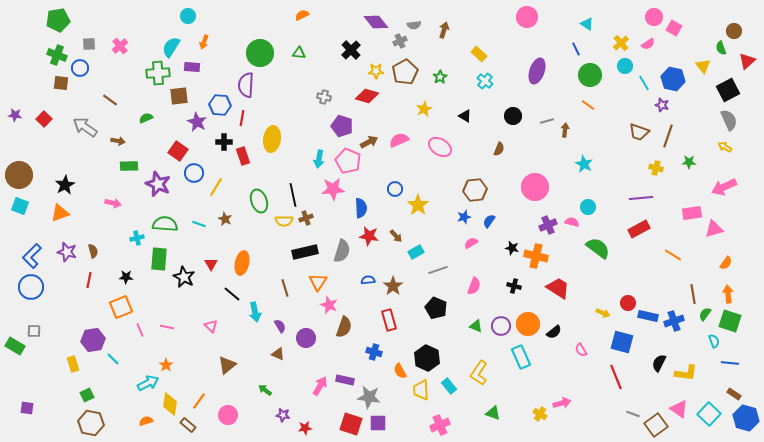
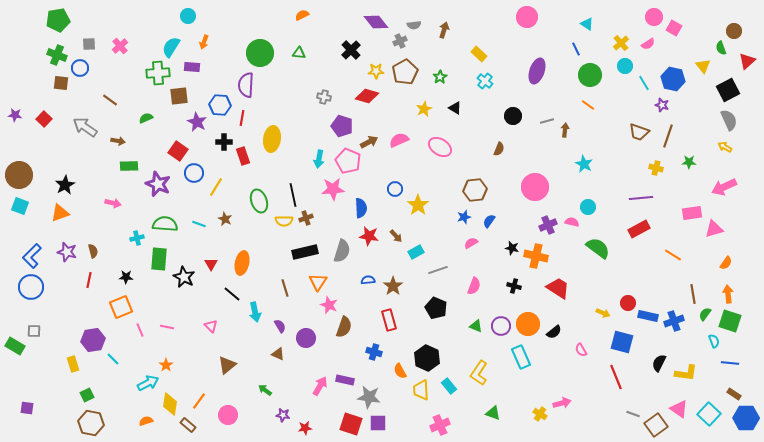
black triangle at (465, 116): moved 10 px left, 8 px up
blue hexagon at (746, 418): rotated 15 degrees counterclockwise
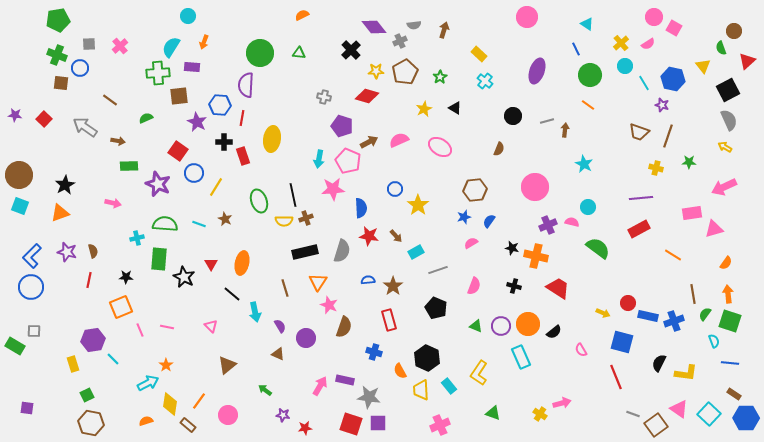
purple diamond at (376, 22): moved 2 px left, 5 px down
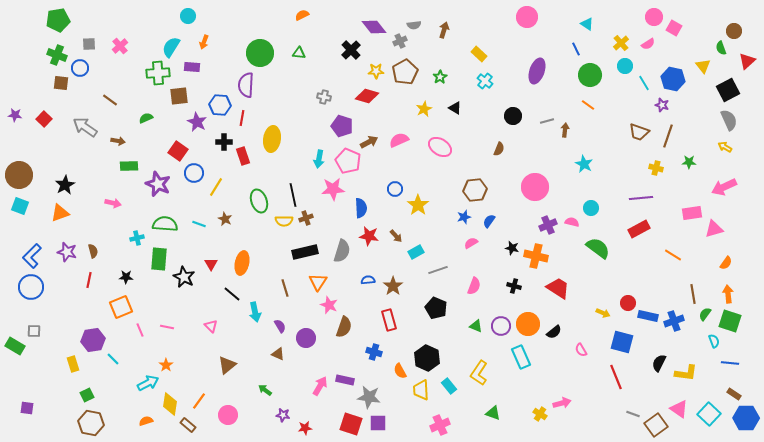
cyan circle at (588, 207): moved 3 px right, 1 px down
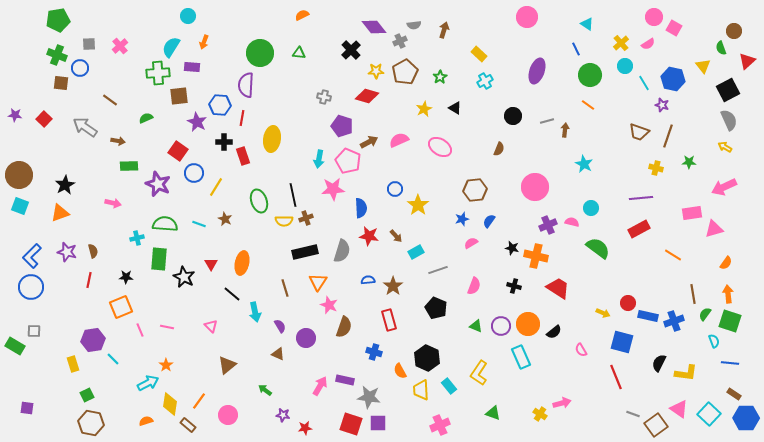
cyan cross at (485, 81): rotated 21 degrees clockwise
blue star at (464, 217): moved 2 px left, 2 px down
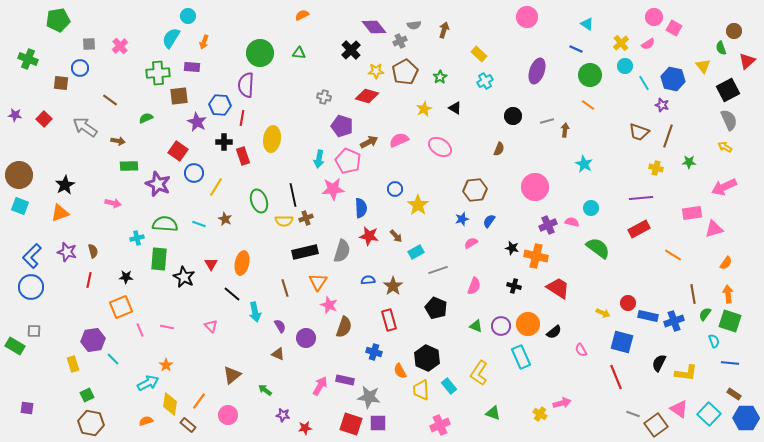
cyan semicircle at (171, 47): moved 9 px up
blue line at (576, 49): rotated 40 degrees counterclockwise
green cross at (57, 55): moved 29 px left, 4 px down
brown triangle at (227, 365): moved 5 px right, 10 px down
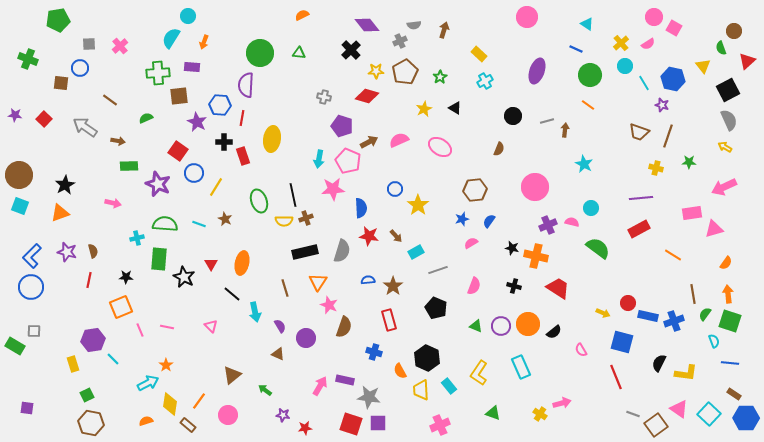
purple diamond at (374, 27): moved 7 px left, 2 px up
cyan rectangle at (521, 357): moved 10 px down
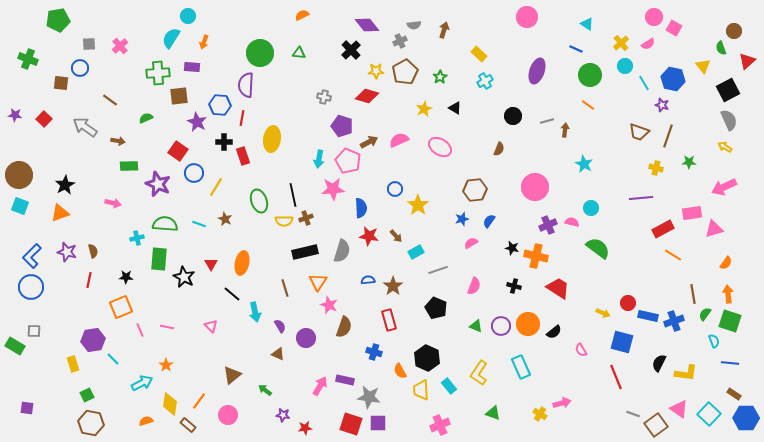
red rectangle at (639, 229): moved 24 px right
cyan arrow at (148, 383): moved 6 px left
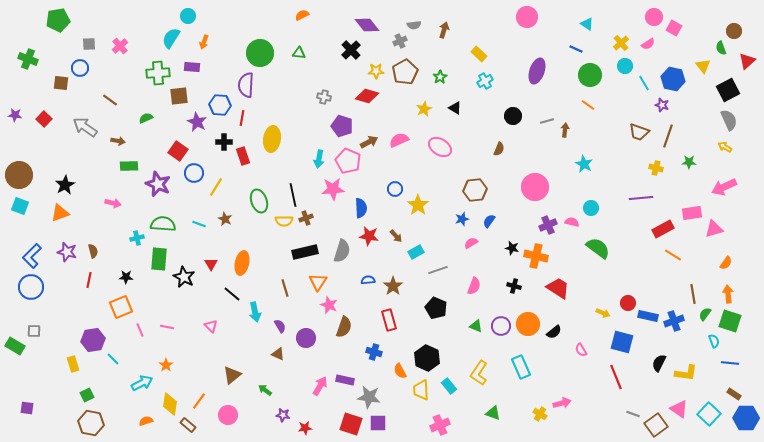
green semicircle at (165, 224): moved 2 px left
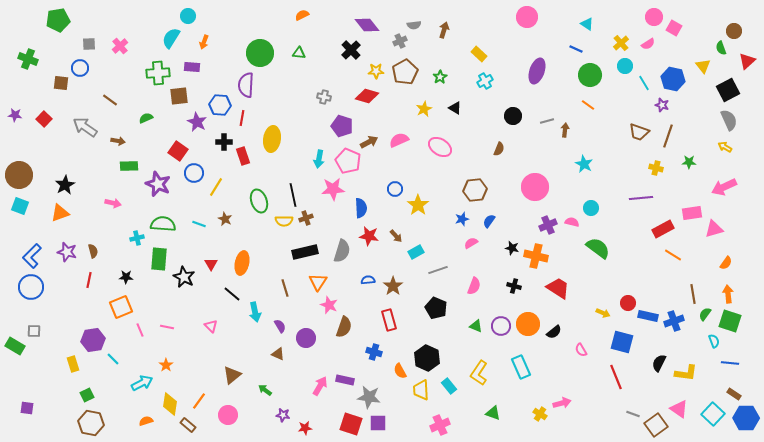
cyan square at (709, 414): moved 4 px right
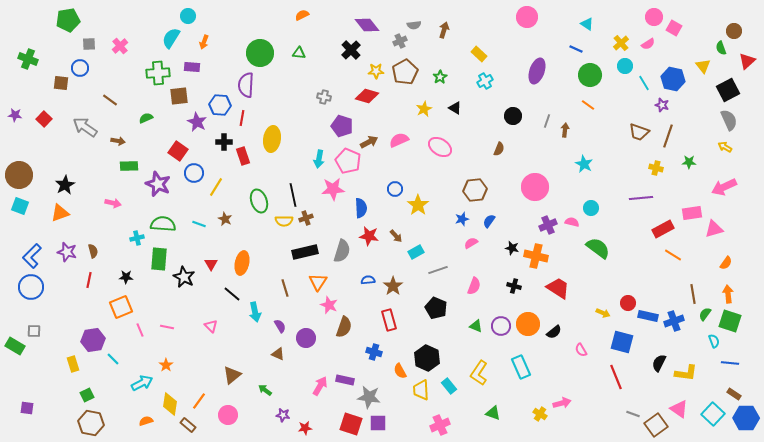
green pentagon at (58, 20): moved 10 px right
gray line at (547, 121): rotated 56 degrees counterclockwise
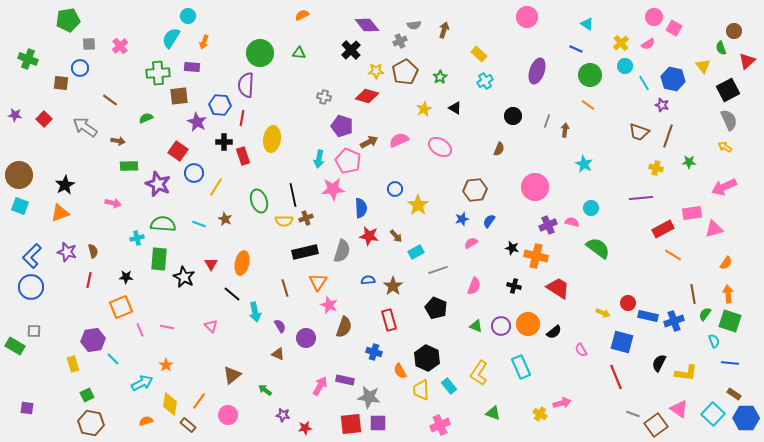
red square at (351, 424): rotated 25 degrees counterclockwise
